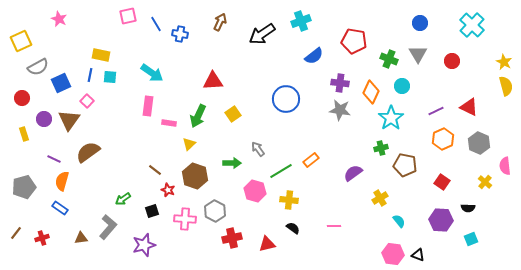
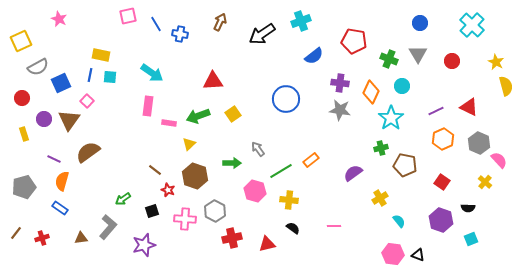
yellow star at (504, 62): moved 8 px left
green arrow at (198, 116): rotated 45 degrees clockwise
pink semicircle at (505, 166): moved 6 px left, 6 px up; rotated 144 degrees clockwise
purple hexagon at (441, 220): rotated 15 degrees clockwise
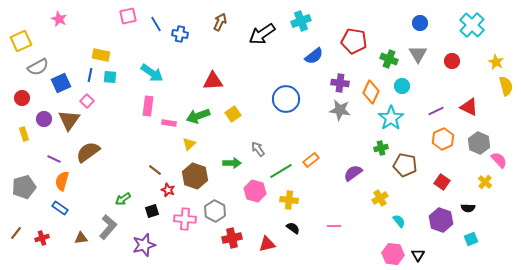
black triangle at (418, 255): rotated 40 degrees clockwise
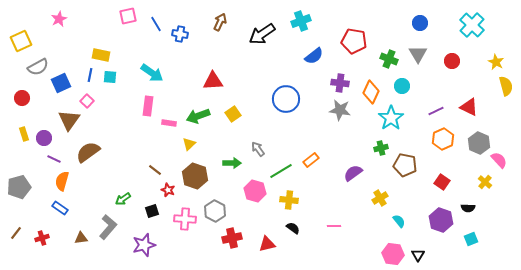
pink star at (59, 19): rotated 21 degrees clockwise
purple circle at (44, 119): moved 19 px down
gray pentagon at (24, 187): moved 5 px left
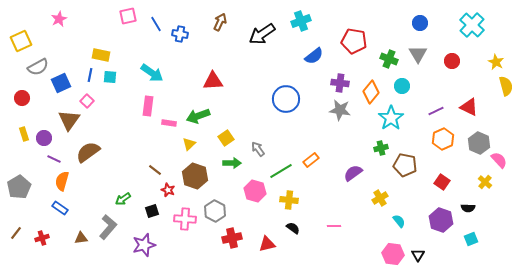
orange diamond at (371, 92): rotated 15 degrees clockwise
yellow square at (233, 114): moved 7 px left, 24 px down
gray pentagon at (19, 187): rotated 15 degrees counterclockwise
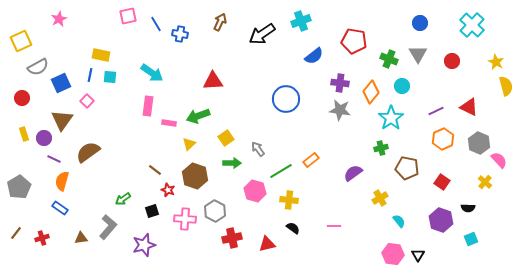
brown triangle at (69, 120): moved 7 px left
brown pentagon at (405, 165): moved 2 px right, 3 px down
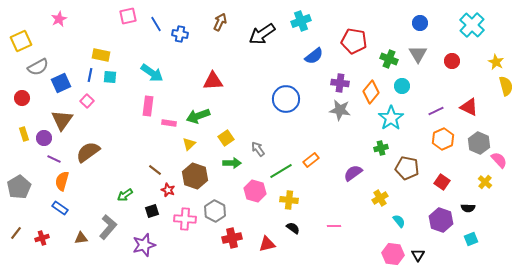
green arrow at (123, 199): moved 2 px right, 4 px up
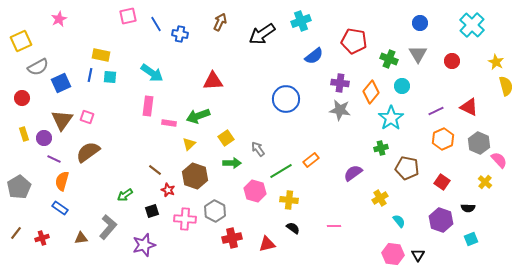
pink square at (87, 101): moved 16 px down; rotated 24 degrees counterclockwise
